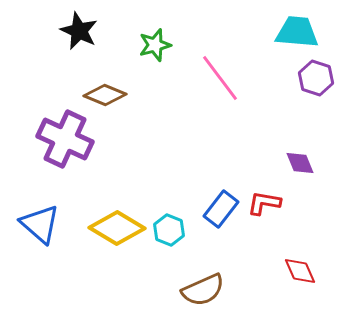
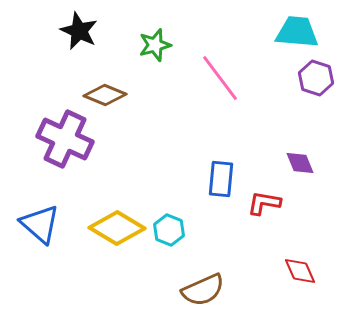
blue rectangle: moved 30 px up; rotated 33 degrees counterclockwise
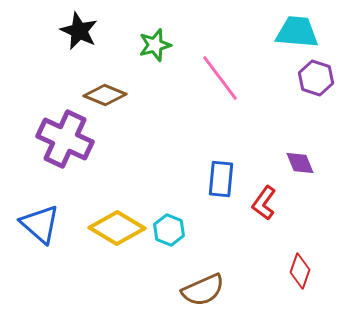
red L-shape: rotated 64 degrees counterclockwise
red diamond: rotated 44 degrees clockwise
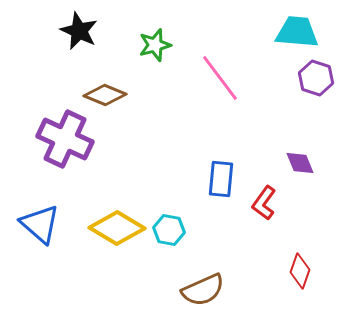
cyan hexagon: rotated 12 degrees counterclockwise
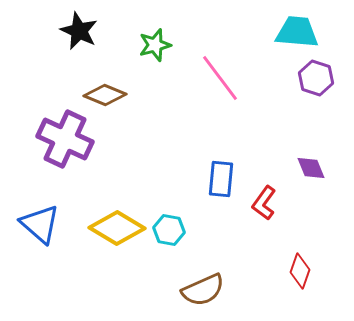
purple diamond: moved 11 px right, 5 px down
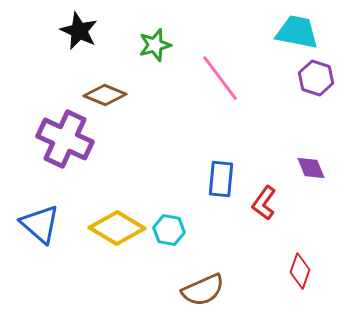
cyan trapezoid: rotated 6 degrees clockwise
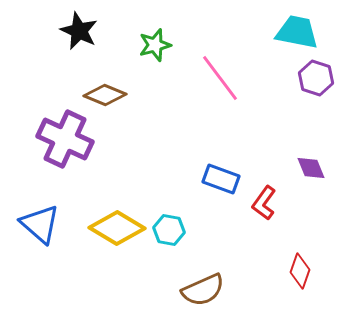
blue rectangle: rotated 75 degrees counterclockwise
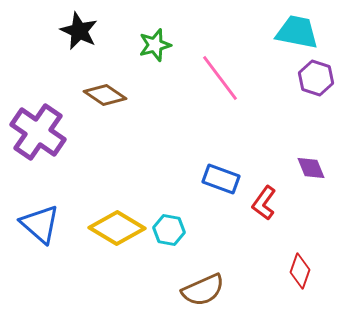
brown diamond: rotated 12 degrees clockwise
purple cross: moved 27 px left, 7 px up; rotated 10 degrees clockwise
